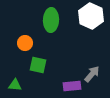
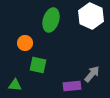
green ellipse: rotated 15 degrees clockwise
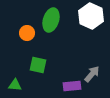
orange circle: moved 2 px right, 10 px up
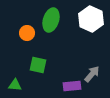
white hexagon: moved 3 px down
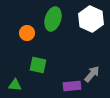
green ellipse: moved 2 px right, 1 px up
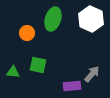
green triangle: moved 2 px left, 13 px up
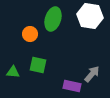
white hexagon: moved 1 px left, 3 px up; rotated 15 degrees counterclockwise
orange circle: moved 3 px right, 1 px down
purple rectangle: rotated 18 degrees clockwise
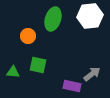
white hexagon: rotated 15 degrees counterclockwise
orange circle: moved 2 px left, 2 px down
gray arrow: rotated 12 degrees clockwise
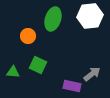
green square: rotated 12 degrees clockwise
